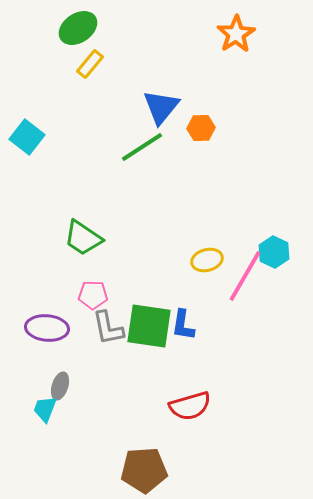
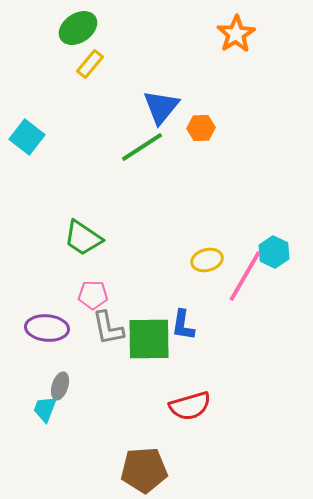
green square: moved 13 px down; rotated 9 degrees counterclockwise
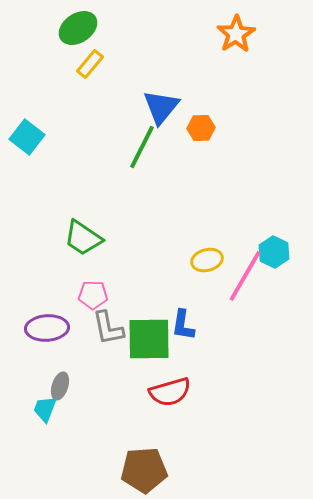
green line: rotated 30 degrees counterclockwise
purple ellipse: rotated 9 degrees counterclockwise
red semicircle: moved 20 px left, 14 px up
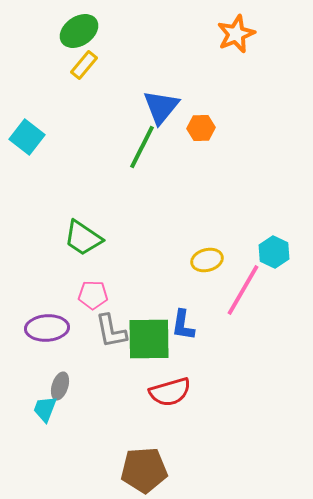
green ellipse: moved 1 px right, 3 px down
orange star: rotated 9 degrees clockwise
yellow rectangle: moved 6 px left, 1 px down
pink line: moved 2 px left, 14 px down
gray L-shape: moved 3 px right, 3 px down
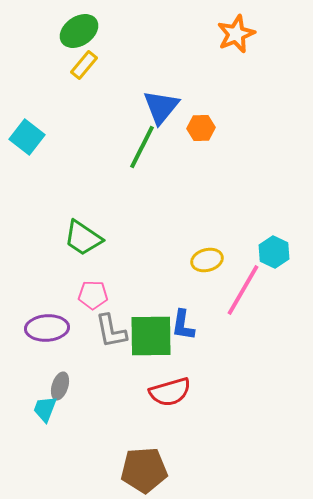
green square: moved 2 px right, 3 px up
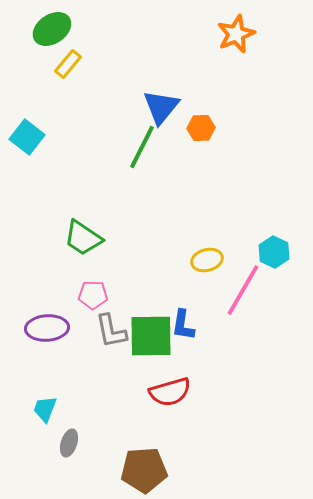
green ellipse: moved 27 px left, 2 px up
yellow rectangle: moved 16 px left, 1 px up
gray ellipse: moved 9 px right, 57 px down
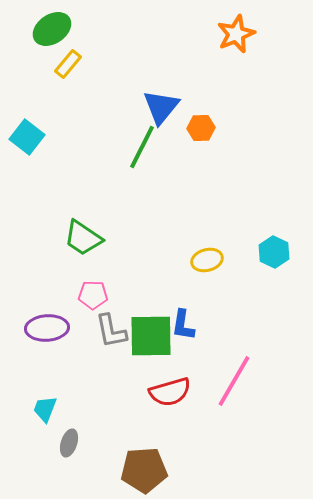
pink line: moved 9 px left, 91 px down
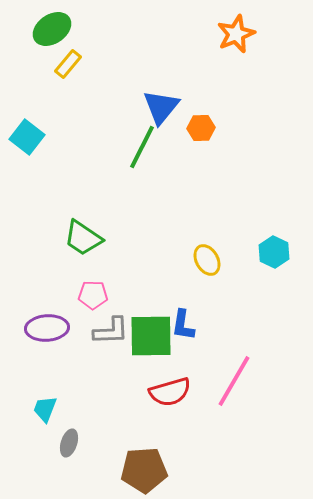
yellow ellipse: rotated 76 degrees clockwise
gray L-shape: rotated 81 degrees counterclockwise
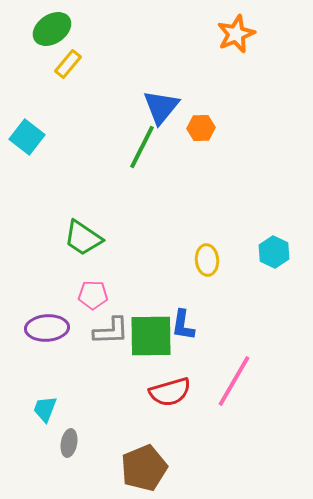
yellow ellipse: rotated 24 degrees clockwise
gray ellipse: rotated 8 degrees counterclockwise
brown pentagon: moved 2 px up; rotated 18 degrees counterclockwise
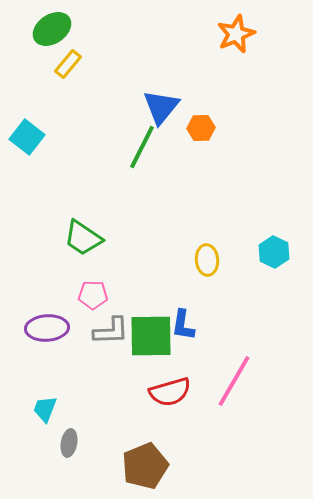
brown pentagon: moved 1 px right, 2 px up
